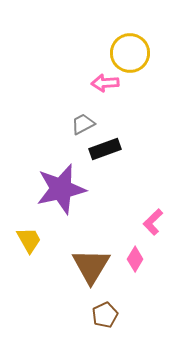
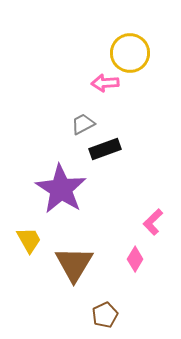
purple star: rotated 27 degrees counterclockwise
brown triangle: moved 17 px left, 2 px up
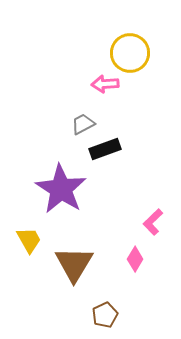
pink arrow: moved 1 px down
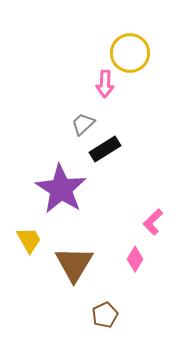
pink arrow: rotated 84 degrees counterclockwise
gray trapezoid: rotated 15 degrees counterclockwise
black rectangle: rotated 12 degrees counterclockwise
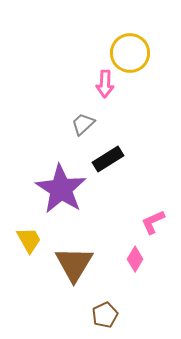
black rectangle: moved 3 px right, 10 px down
pink L-shape: rotated 20 degrees clockwise
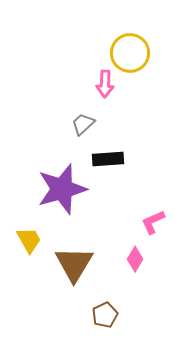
black rectangle: rotated 28 degrees clockwise
purple star: moved 1 px right; rotated 24 degrees clockwise
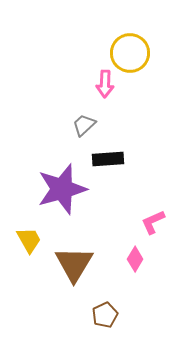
gray trapezoid: moved 1 px right, 1 px down
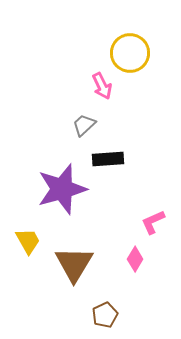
pink arrow: moved 3 px left, 2 px down; rotated 28 degrees counterclockwise
yellow trapezoid: moved 1 px left, 1 px down
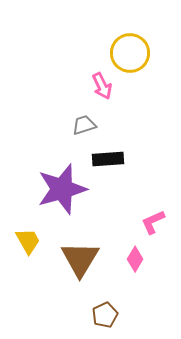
gray trapezoid: rotated 25 degrees clockwise
brown triangle: moved 6 px right, 5 px up
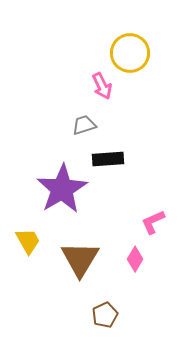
purple star: rotated 15 degrees counterclockwise
